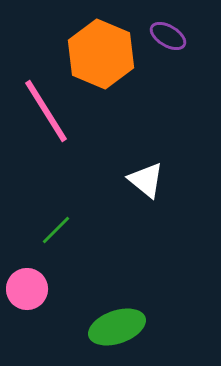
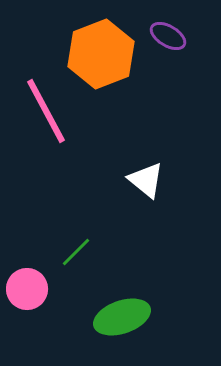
orange hexagon: rotated 16 degrees clockwise
pink line: rotated 4 degrees clockwise
green line: moved 20 px right, 22 px down
green ellipse: moved 5 px right, 10 px up
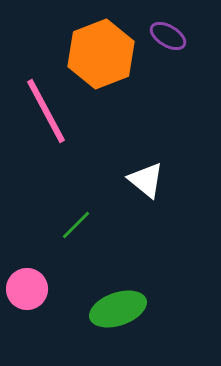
green line: moved 27 px up
green ellipse: moved 4 px left, 8 px up
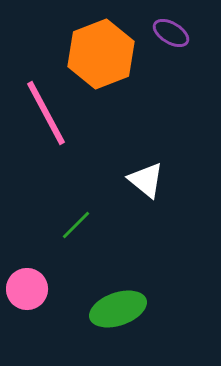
purple ellipse: moved 3 px right, 3 px up
pink line: moved 2 px down
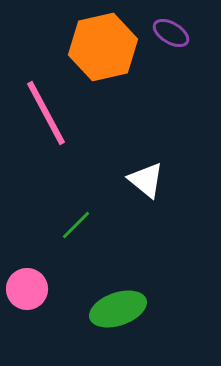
orange hexagon: moved 2 px right, 7 px up; rotated 8 degrees clockwise
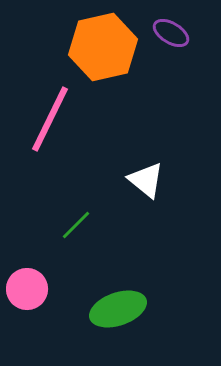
pink line: moved 4 px right, 6 px down; rotated 54 degrees clockwise
